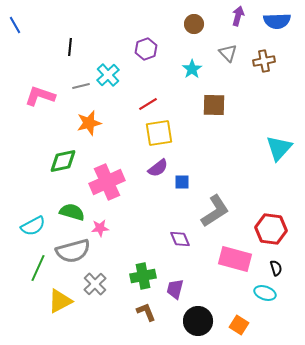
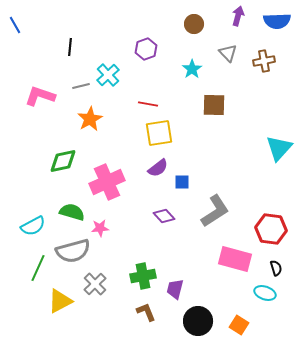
red line: rotated 42 degrees clockwise
orange star: moved 1 px right, 4 px up; rotated 15 degrees counterclockwise
purple diamond: moved 16 px left, 23 px up; rotated 20 degrees counterclockwise
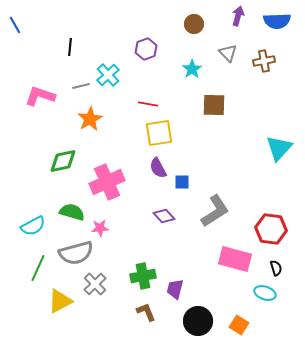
purple semicircle: rotated 100 degrees clockwise
gray semicircle: moved 3 px right, 2 px down
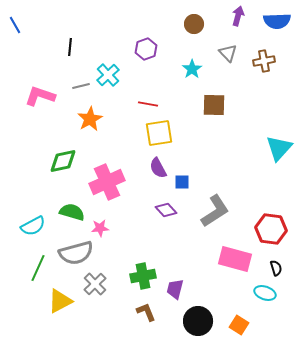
purple diamond: moved 2 px right, 6 px up
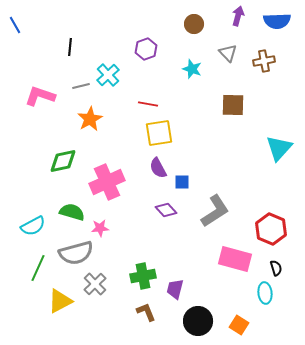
cyan star: rotated 18 degrees counterclockwise
brown square: moved 19 px right
red hexagon: rotated 16 degrees clockwise
cyan ellipse: rotated 65 degrees clockwise
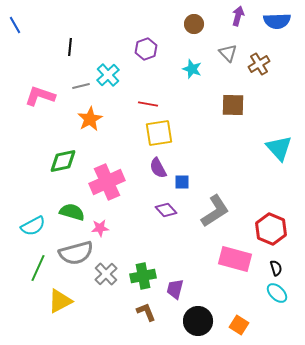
brown cross: moved 5 px left, 3 px down; rotated 20 degrees counterclockwise
cyan triangle: rotated 24 degrees counterclockwise
gray cross: moved 11 px right, 10 px up
cyan ellipse: moved 12 px right; rotated 40 degrees counterclockwise
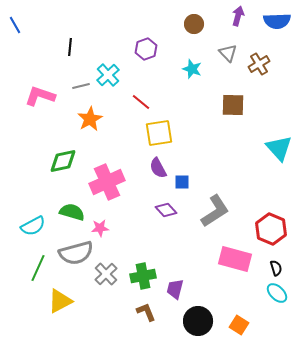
red line: moved 7 px left, 2 px up; rotated 30 degrees clockwise
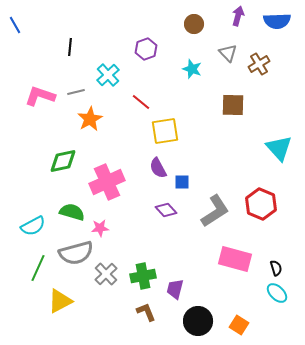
gray line: moved 5 px left, 6 px down
yellow square: moved 6 px right, 2 px up
red hexagon: moved 10 px left, 25 px up
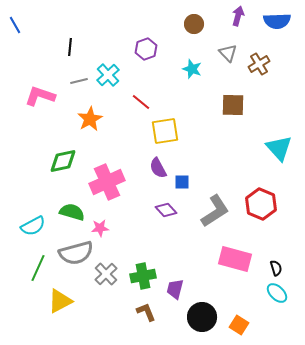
gray line: moved 3 px right, 11 px up
black circle: moved 4 px right, 4 px up
